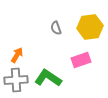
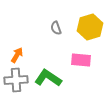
yellow hexagon: rotated 10 degrees counterclockwise
pink rectangle: rotated 24 degrees clockwise
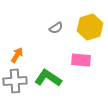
gray semicircle: rotated 104 degrees counterclockwise
gray cross: moved 1 px left, 1 px down
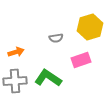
gray semicircle: moved 10 px down; rotated 24 degrees clockwise
orange arrow: moved 1 px left, 3 px up; rotated 42 degrees clockwise
pink rectangle: rotated 24 degrees counterclockwise
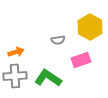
yellow hexagon: rotated 15 degrees counterclockwise
gray semicircle: moved 2 px right, 2 px down
gray cross: moved 5 px up
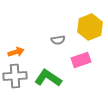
yellow hexagon: rotated 10 degrees clockwise
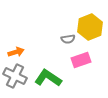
gray semicircle: moved 10 px right, 1 px up
gray cross: rotated 30 degrees clockwise
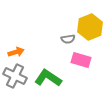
pink rectangle: rotated 36 degrees clockwise
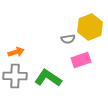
pink rectangle: rotated 36 degrees counterclockwise
gray cross: rotated 25 degrees counterclockwise
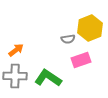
yellow hexagon: moved 1 px down
orange arrow: moved 2 px up; rotated 21 degrees counterclockwise
